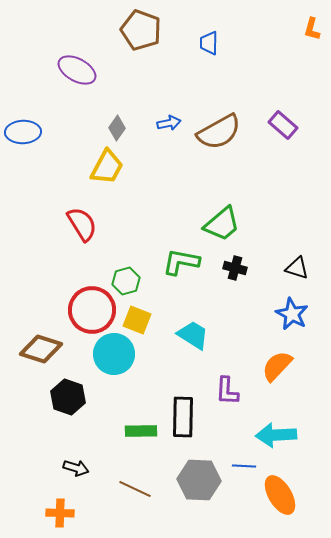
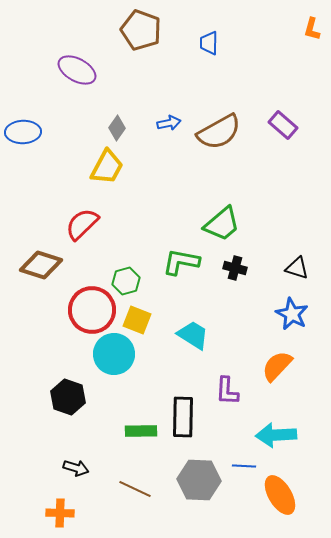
red semicircle: rotated 102 degrees counterclockwise
brown diamond: moved 84 px up
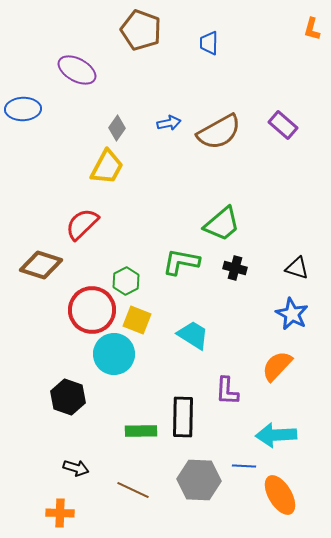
blue ellipse: moved 23 px up
green hexagon: rotated 12 degrees counterclockwise
brown line: moved 2 px left, 1 px down
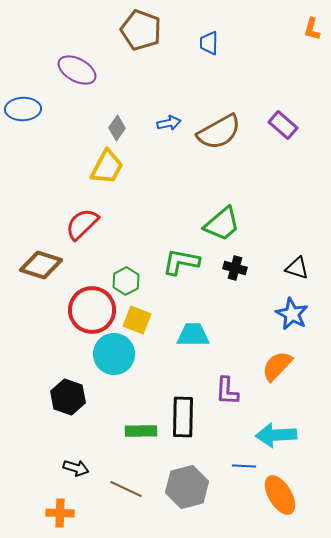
cyan trapezoid: rotated 32 degrees counterclockwise
gray hexagon: moved 12 px left, 7 px down; rotated 18 degrees counterclockwise
brown line: moved 7 px left, 1 px up
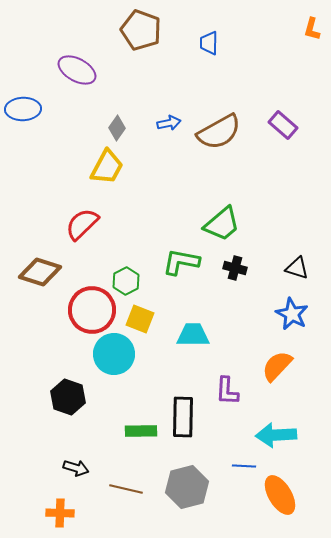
brown diamond: moved 1 px left, 7 px down
yellow square: moved 3 px right, 1 px up
brown line: rotated 12 degrees counterclockwise
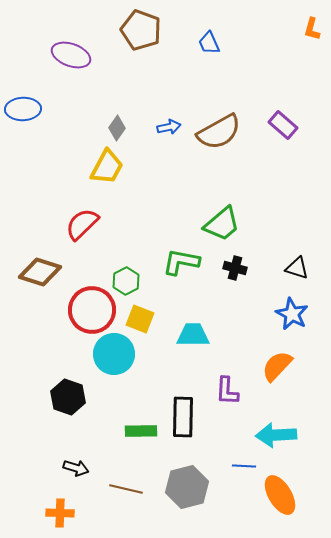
blue trapezoid: rotated 25 degrees counterclockwise
purple ellipse: moved 6 px left, 15 px up; rotated 9 degrees counterclockwise
blue arrow: moved 4 px down
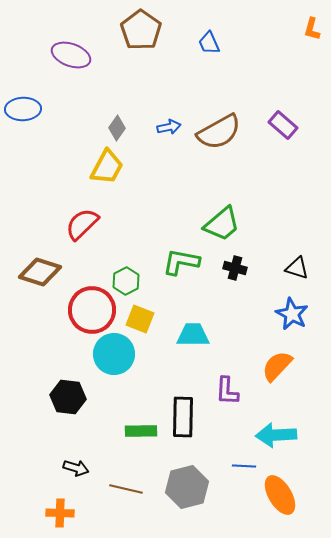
brown pentagon: rotated 15 degrees clockwise
black hexagon: rotated 12 degrees counterclockwise
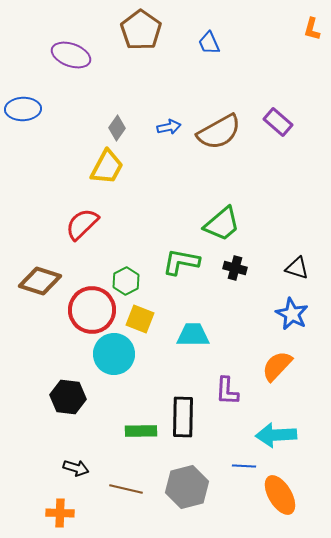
purple rectangle: moved 5 px left, 3 px up
brown diamond: moved 9 px down
